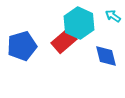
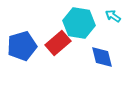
cyan hexagon: rotated 16 degrees counterclockwise
red rectangle: moved 6 px left, 2 px down
blue diamond: moved 4 px left, 1 px down
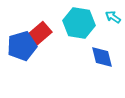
cyan arrow: moved 1 px down
red rectangle: moved 19 px left, 9 px up
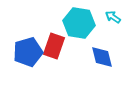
red rectangle: moved 15 px right, 12 px down; rotated 30 degrees counterclockwise
blue pentagon: moved 6 px right, 6 px down
